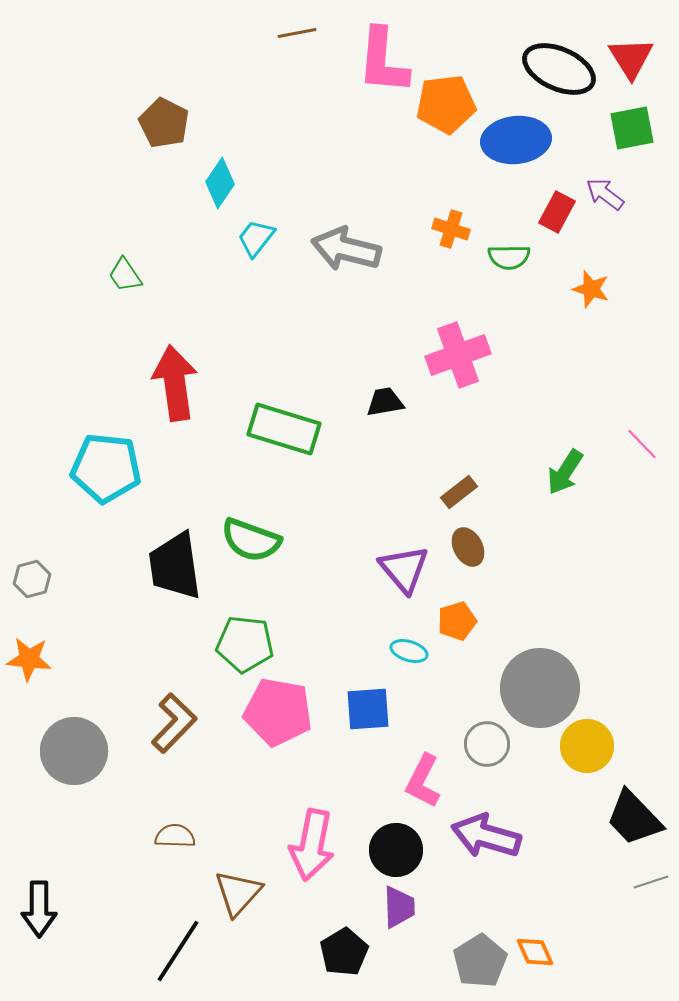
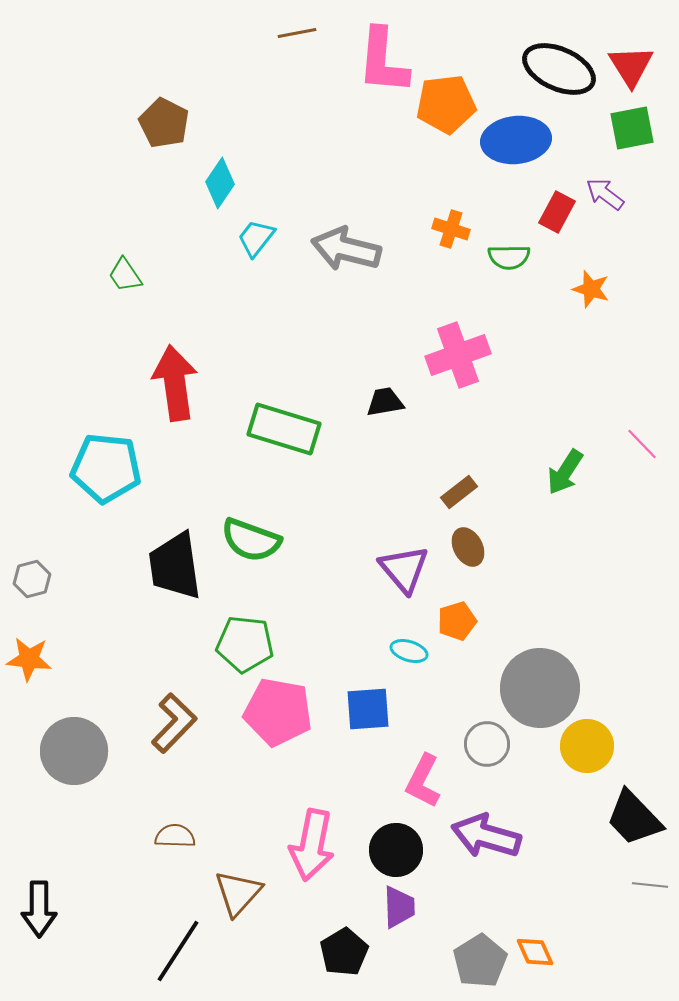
red triangle at (631, 58): moved 8 px down
gray line at (651, 882): moved 1 px left, 3 px down; rotated 24 degrees clockwise
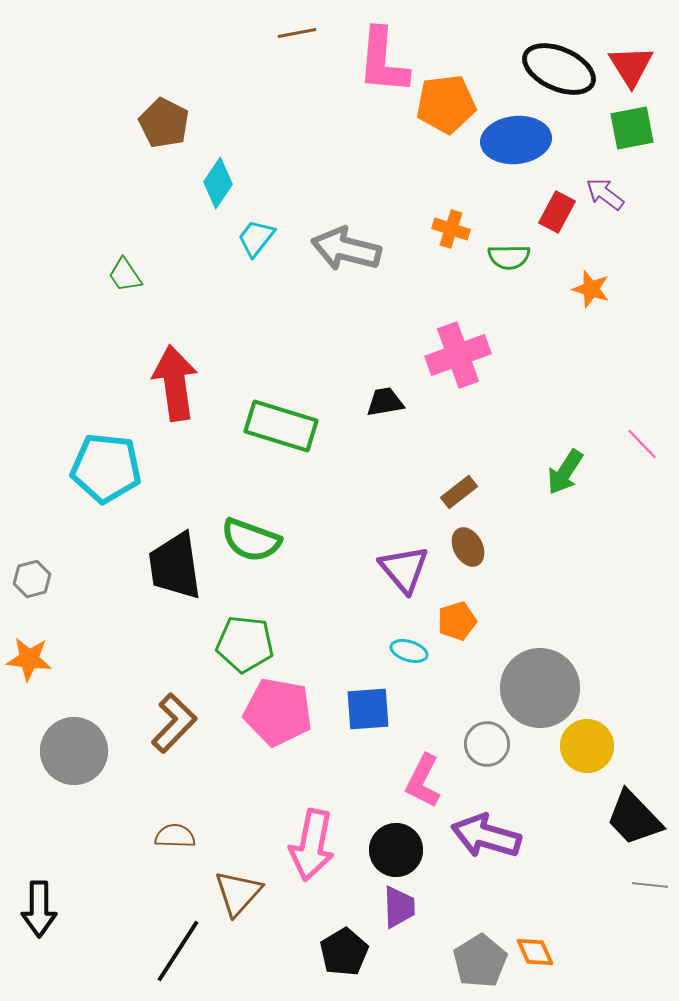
cyan diamond at (220, 183): moved 2 px left
green rectangle at (284, 429): moved 3 px left, 3 px up
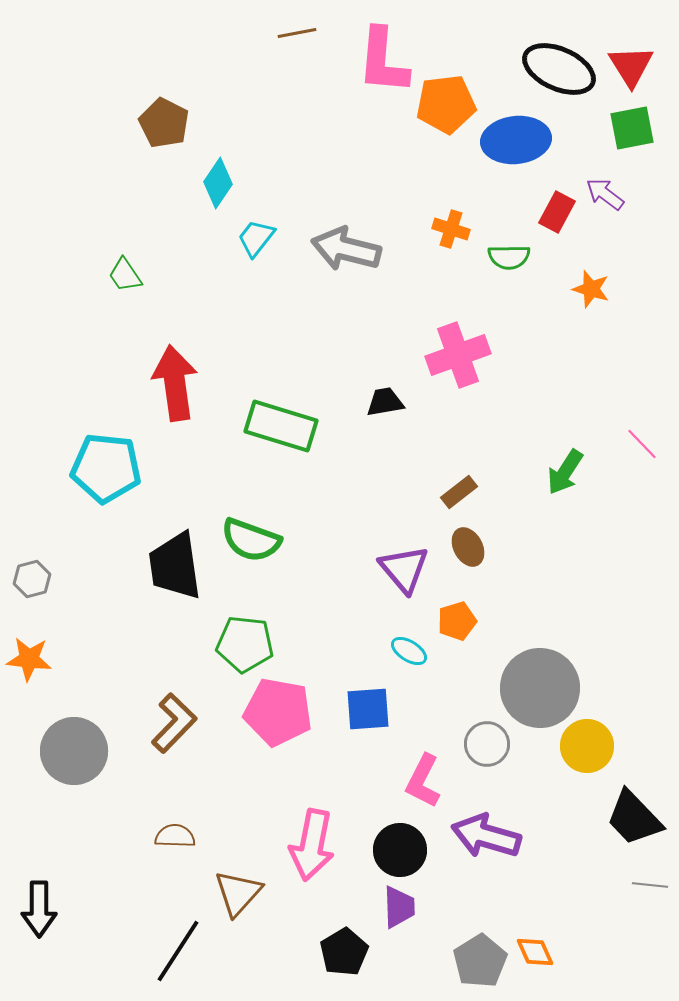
cyan ellipse at (409, 651): rotated 15 degrees clockwise
black circle at (396, 850): moved 4 px right
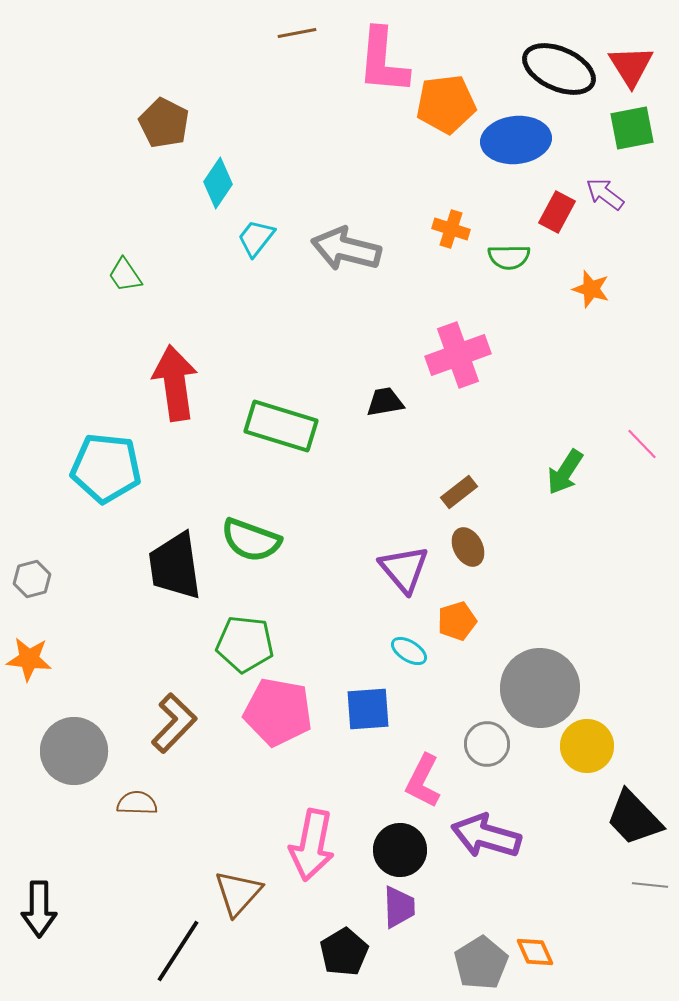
brown semicircle at (175, 836): moved 38 px left, 33 px up
gray pentagon at (480, 961): moved 1 px right, 2 px down
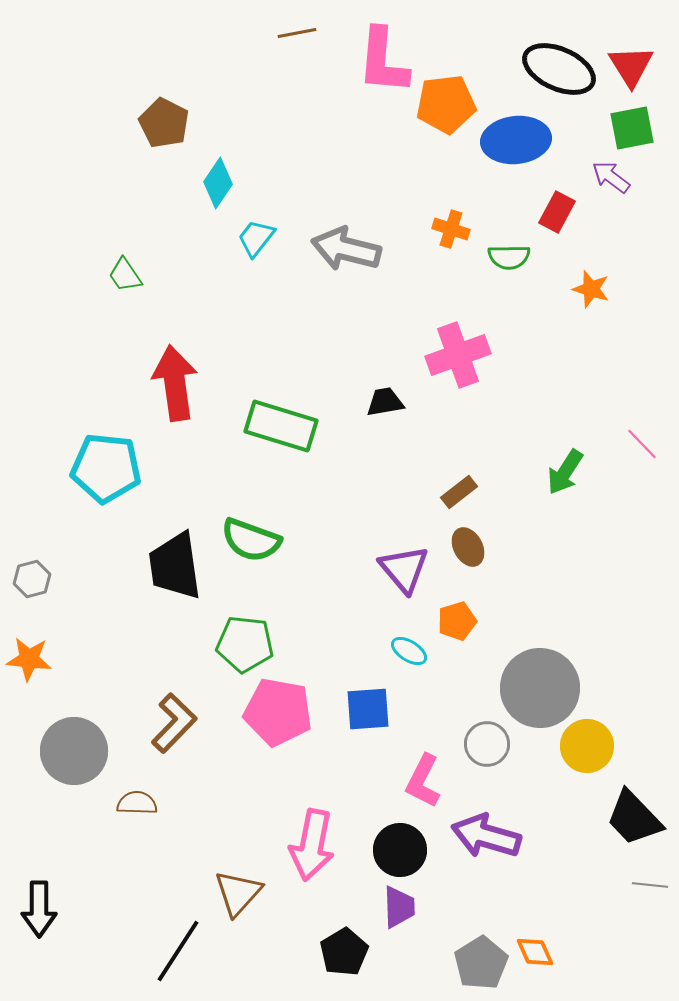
purple arrow at (605, 194): moved 6 px right, 17 px up
